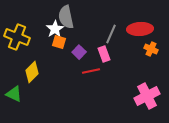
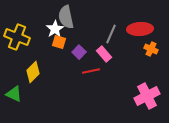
pink rectangle: rotated 21 degrees counterclockwise
yellow diamond: moved 1 px right
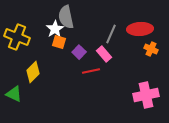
pink cross: moved 1 px left, 1 px up; rotated 15 degrees clockwise
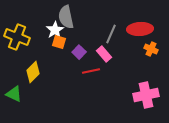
white star: moved 1 px down
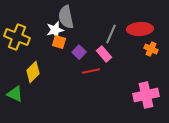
white star: rotated 18 degrees clockwise
green triangle: moved 1 px right
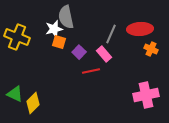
white star: moved 1 px left, 1 px up
yellow diamond: moved 31 px down
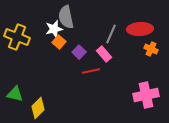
orange square: rotated 24 degrees clockwise
green triangle: rotated 12 degrees counterclockwise
yellow diamond: moved 5 px right, 5 px down
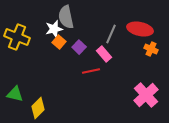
red ellipse: rotated 15 degrees clockwise
purple square: moved 5 px up
pink cross: rotated 30 degrees counterclockwise
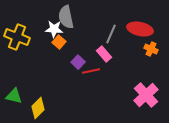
white star: rotated 18 degrees clockwise
purple square: moved 1 px left, 15 px down
green triangle: moved 1 px left, 2 px down
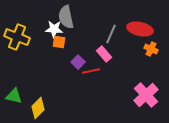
orange square: rotated 32 degrees counterclockwise
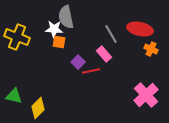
gray line: rotated 54 degrees counterclockwise
